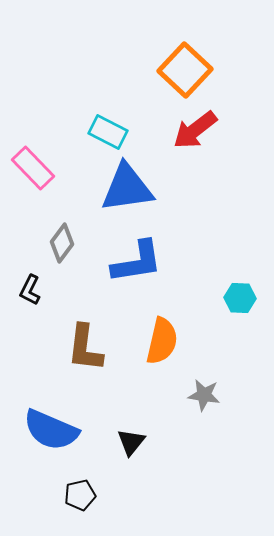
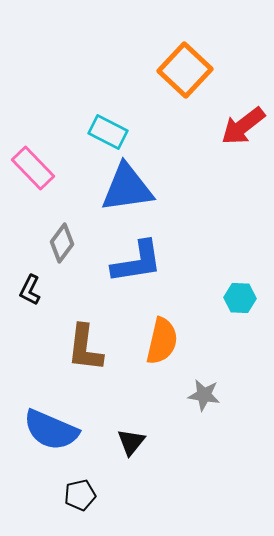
red arrow: moved 48 px right, 4 px up
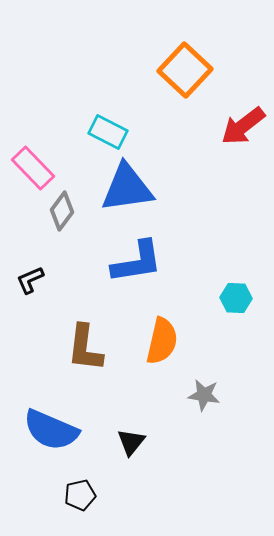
gray diamond: moved 32 px up
black L-shape: moved 10 px up; rotated 40 degrees clockwise
cyan hexagon: moved 4 px left
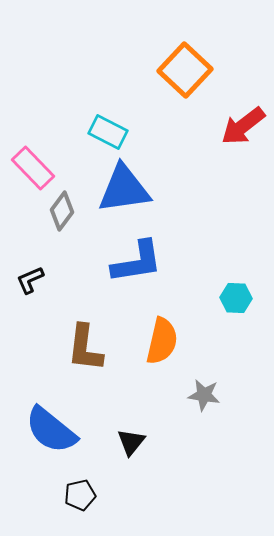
blue triangle: moved 3 px left, 1 px down
blue semicircle: rotated 16 degrees clockwise
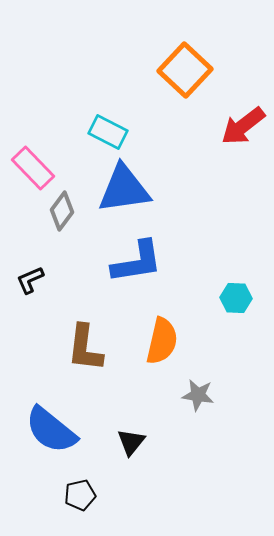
gray star: moved 6 px left
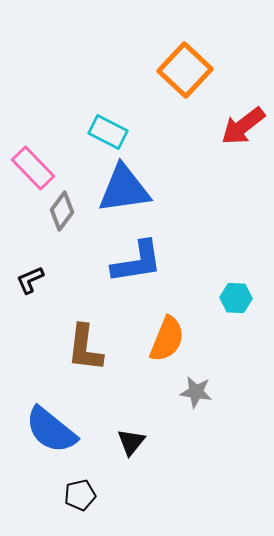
orange semicircle: moved 5 px right, 2 px up; rotated 9 degrees clockwise
gray star: moved 2 px left, 3 px up
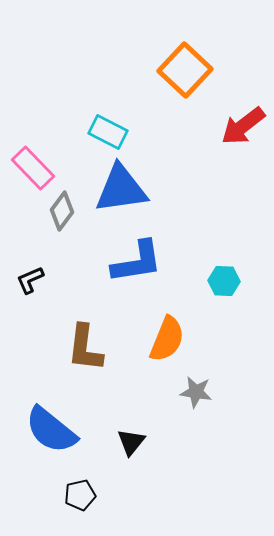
blue triangle: moved 3 px left
cyan hexagon: moved 12 px left, 17 px up
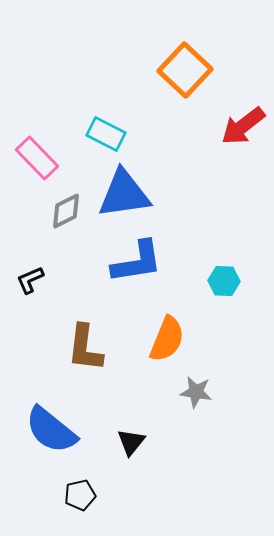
cyan rectangle: moved 2 px left, 2 px down
pink rectangle: moved 4 px right, 10 px up
blue triangle: moved 3 px right, 5 px down
gray diamond: moved 4 px right; rotated 27 degrees clockwise
